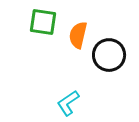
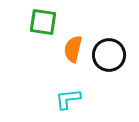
orange semicircle: moved 5 px left, 14 px down
cyan L-shape: moved 4 px up; rotated 28 degrees clockwise
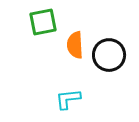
green square: rotated 20 degrees counterclockwise
orange semicircle: moved 2 px right, 4 px up; rotated 16 degrees counterclockwise
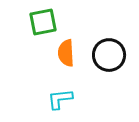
orange semicircle: moved 9 px left, 8 px down
cyan L-shape: moved 8 px left
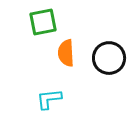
black circle: moved 3 px down
cyan L-shape: moved 11 px left
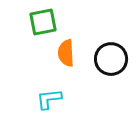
black circle: moved 2 px right, 1 px down
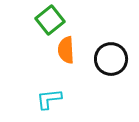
green square: moved 7 px right, 2 px up; rotated 28 degrees counterclockwise
orange semicircle: moved 3 px up
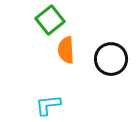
cyan L-shape: moved 1 px left, 6 px down
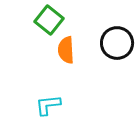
green square: moved 1 px left; rotated 12 degrees counterclockwise
black circle: moved 6 px right, 16 px up
